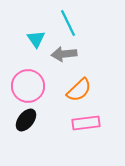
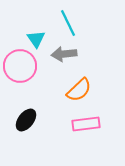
pink circle: moved 8 px left, 20 px up
pink rectangle: moved 1 px down
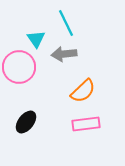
cyan line: moved 2 px left
pink circle: moved 1 px left, 1 px down
orange semicircle: moved 4 px right, 1 px down
black ellipse: moved 2 px down
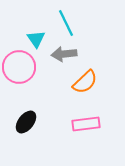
orange semicircle: moved 2 px right, 9 px up
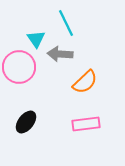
gray arrow: moved 4 px left; rotated 10 degrees clockwise
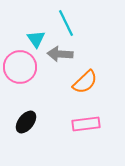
pink circle: moved 1 px right
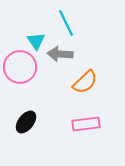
cyan triangle: moved 2 px down
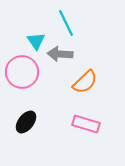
pink circle: moved 2 px right, 5 px down
pink rectangle: rotated 24 degrees clockwise
